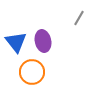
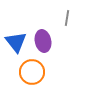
gray line: moved 12 px left; rotated 21 degrees counterclockwise
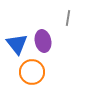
gray line: moved 1 px right
blue triangle: moved 1 px right, 2 px down
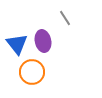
gray line: moved 3 px left; rotated 42 degrees counterclockwise
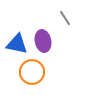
blue triangle: rotated 40 degrees counterclockwise
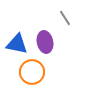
purple ellipse: moved 2 px right, 1 px down
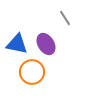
purple ellipse: moved 1 px right, 2 px down; rotated 20 degrees counterclockwise
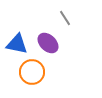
purple ellipse: moved 2 px right, 1 px up; rotated 15 degrees counterclockwise
